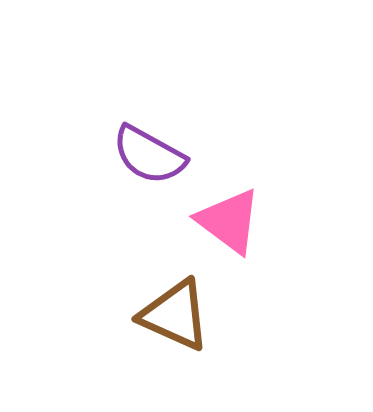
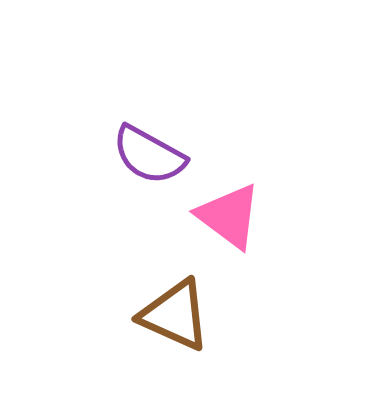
pink triangle: moved 5 px up
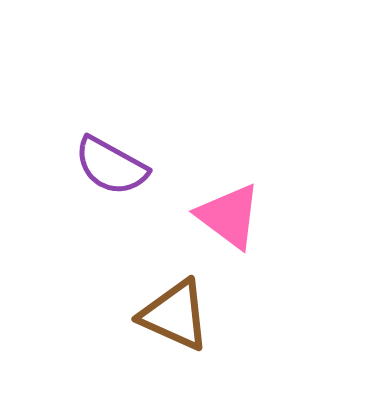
purple semicircle: moved 38 px left, 11 px down
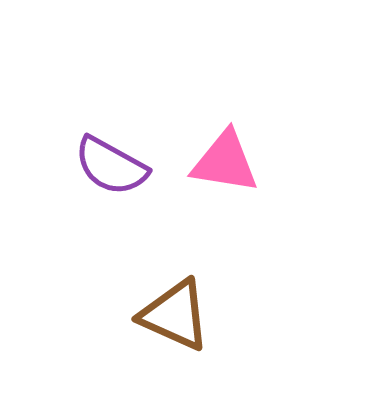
pink triangle: moved 4 px left, 54 px up; rotated 28 degrees counterclockwise
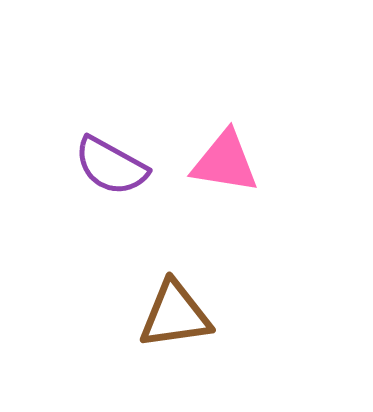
brown triangle: rotated 32 degrees counterclockwise
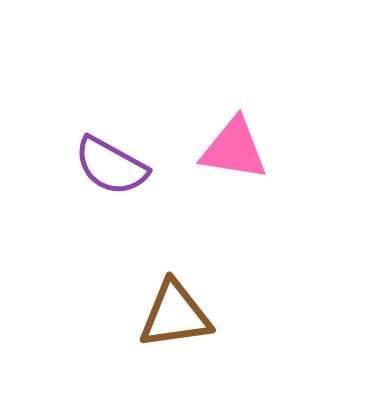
pink triangle: moved 9 px right, 13 px up
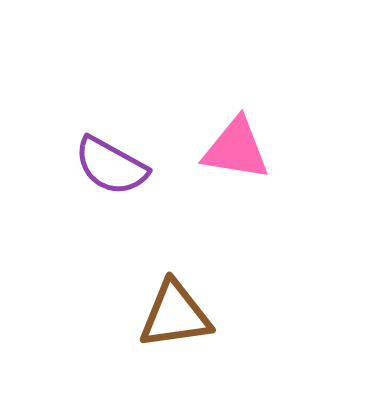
pink triangle: moved 2 px right
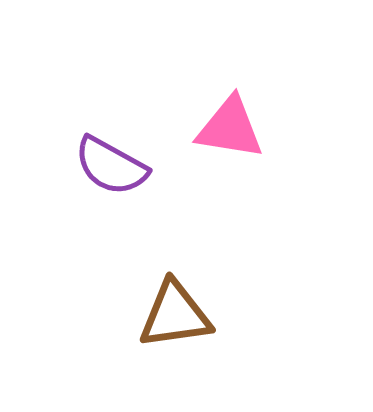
pink triangle: moved 6 px left, 21 px up
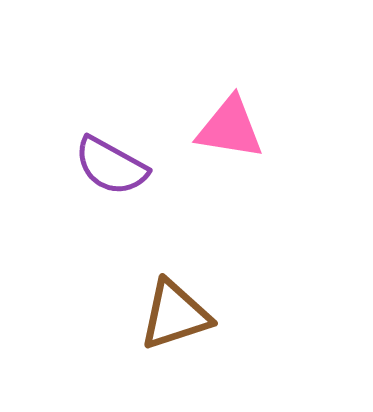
brown triangle: rotated 10 degrees counterclockwise
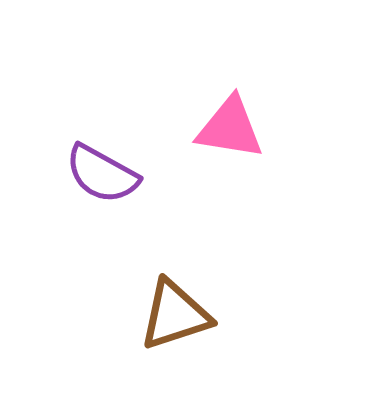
purple semicircle: moved 9 px left, 8 px down
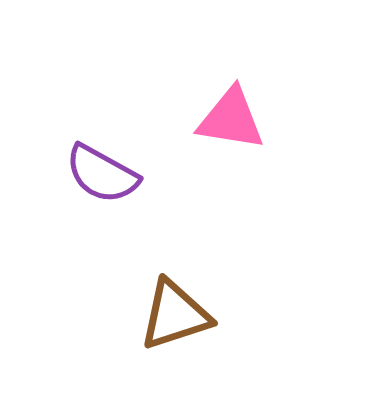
pink triangle: moved 1 px right, 9 px up
